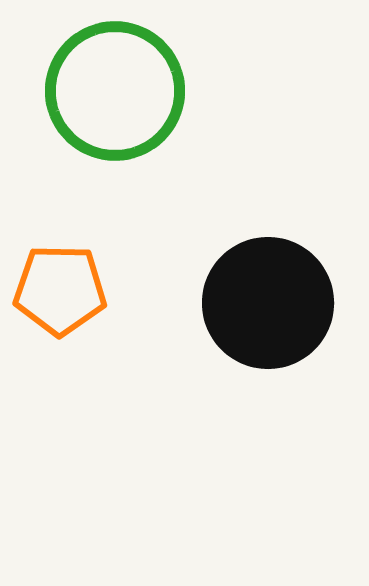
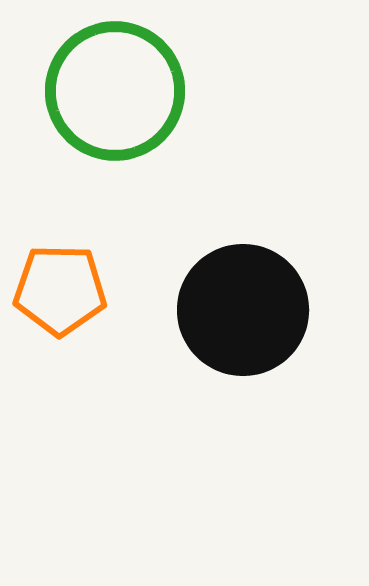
black circle: moved 25 px left, 7 px down
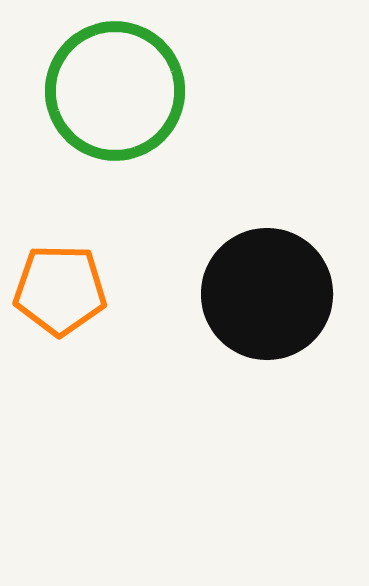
black circle: moved 24 px right, 16 px up
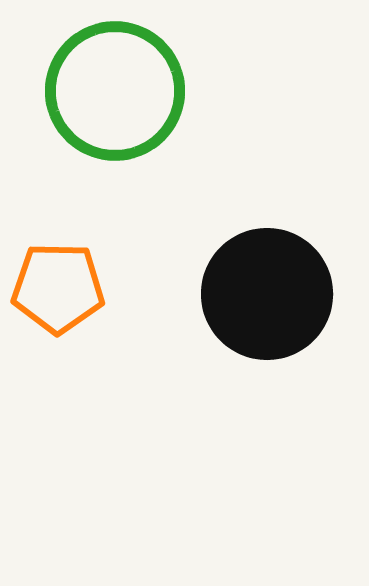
orange pentagon: moved 2 px left, 2 px up
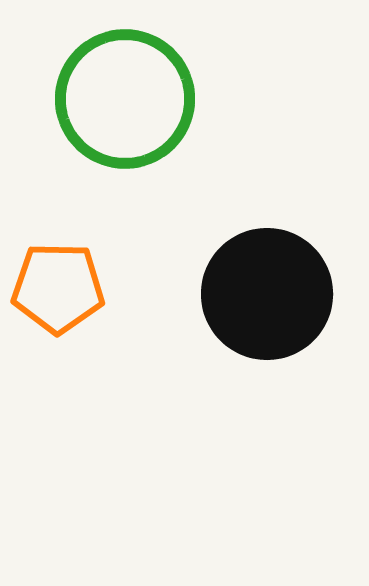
green circle: moved 10 px right, 8 px down
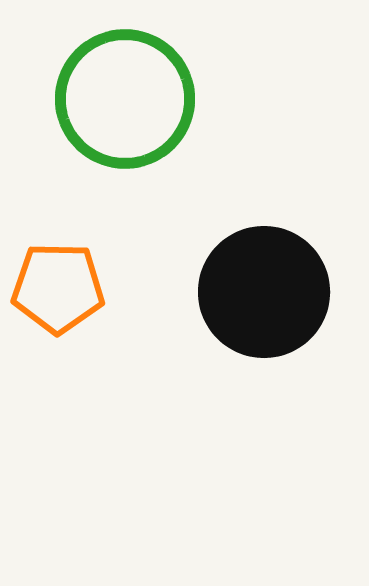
black circle: moved 3 px left, 2 px up
